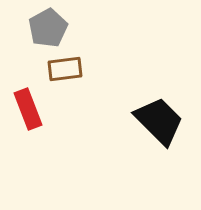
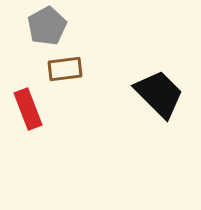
gray pentagon: moved 1 px left, 2 px up
black trapezoid: moved 27 px up
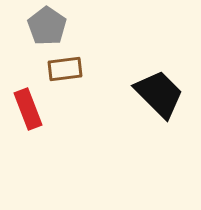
gray pentagon: rotated 9 degrees counterclockwise
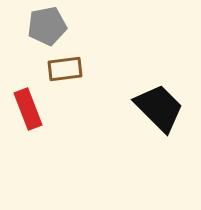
gray pentagon: rotated 27 degrees clockwise
black trapezoid: moved 14 px down
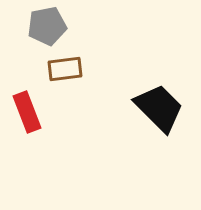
red rectangle: moved 1 px left, 3 px down
